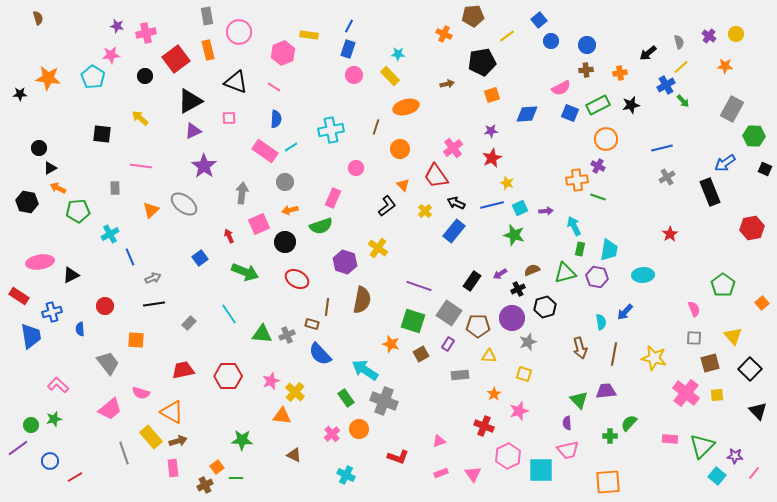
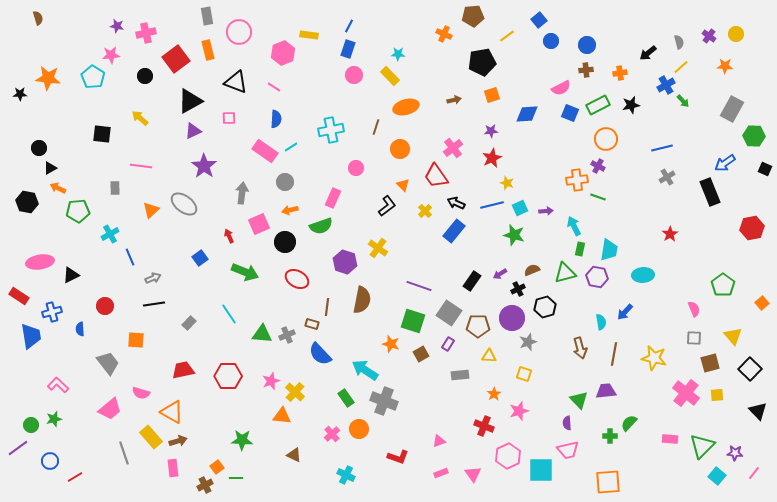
brown arrow at (447, 84): moved 7 px right, 16 px down
purple star at (735, 456): moved 3 px up
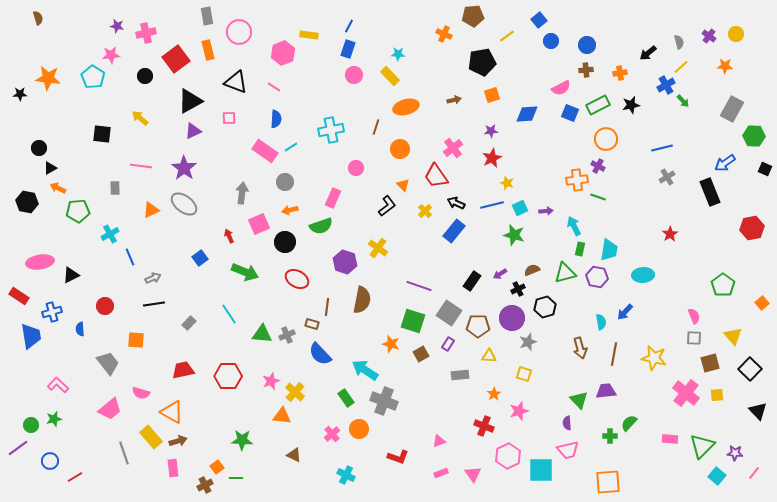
purple star at (204, 166): moved 20 px left, 2 px down
orange triangle at (151, 210): rotated 18 degrees clockwise
pink semicircle at (694, 309): moved 7 px down
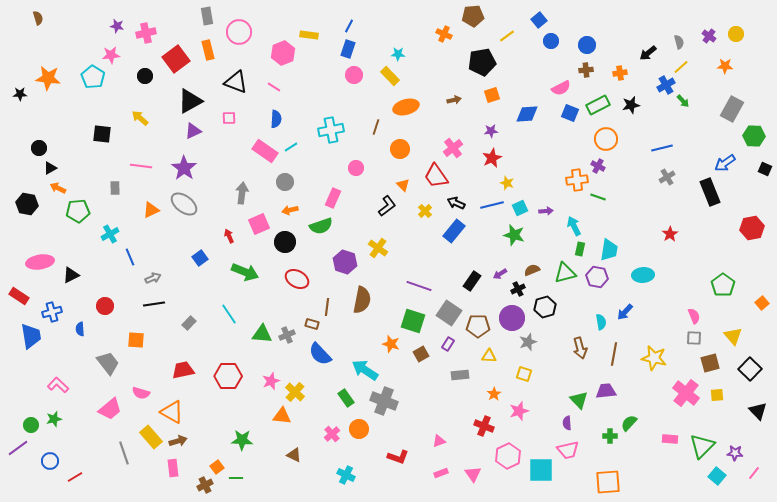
black hexagon at (27, 202): moved 2 px down
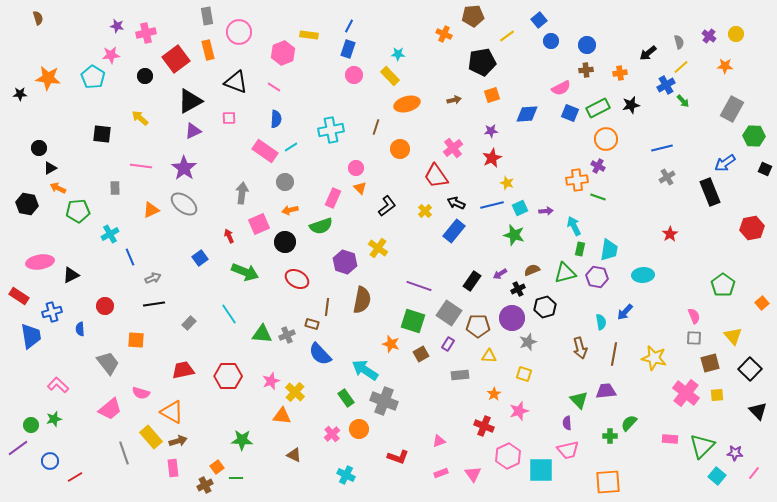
green rectangle at (598, 105): moved 3 px down
orange ellipse at (406, 107): moved 1 px right, 3 px up
orange triangle at (403, 185): moved 43 px left, 3 px down
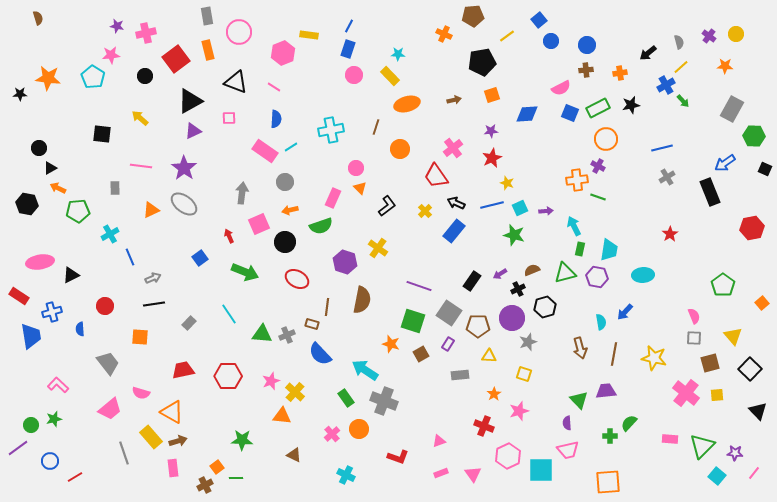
orange square at (136, 340): moved 4 px right, 3 px up
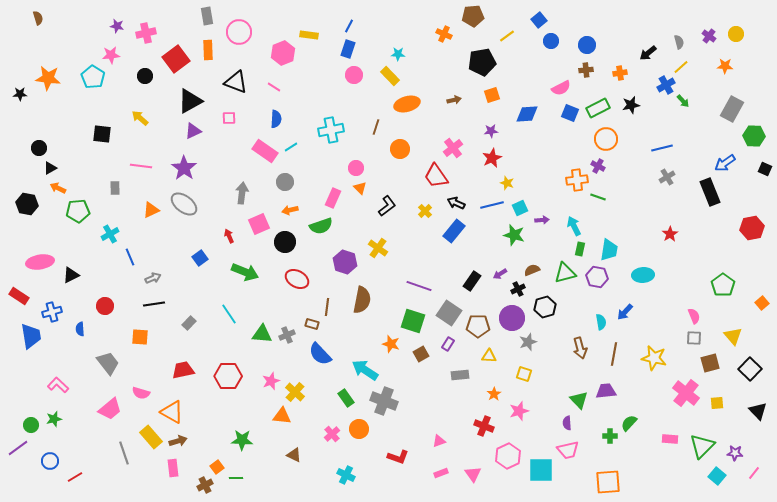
orange rectangle at (208, 50): rotated 12 degrees clockwise
purple arrow at (546, 211): moved 4 px left, 9 px down
yellow square at (717, 395): moved 8 px down
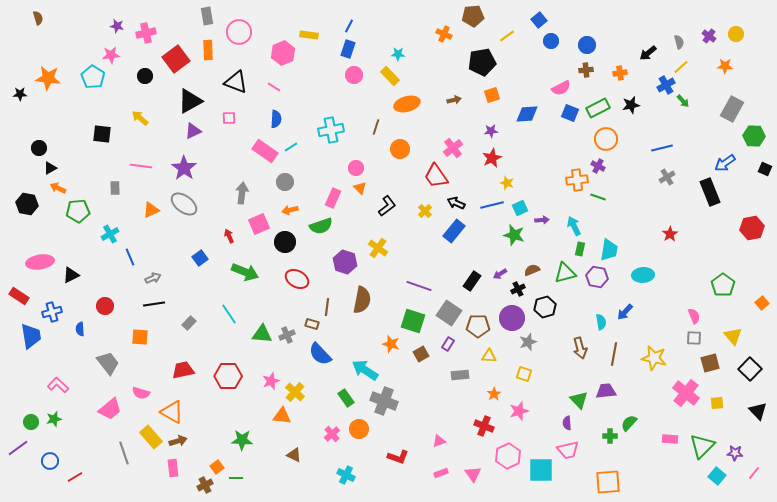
green circle at (31, 425): moved 3 px up
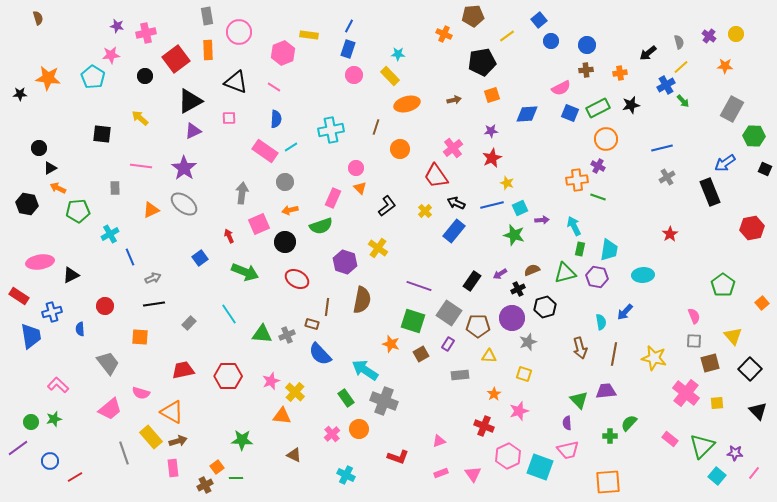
gray square at (694, 338): moved 3 px down
pink rectangle at (670, 439): rotated 35 degrees clockwise
cyan square at (541, 470): moved 1 px left, 3 px up; rotated 20 degrees clockwise
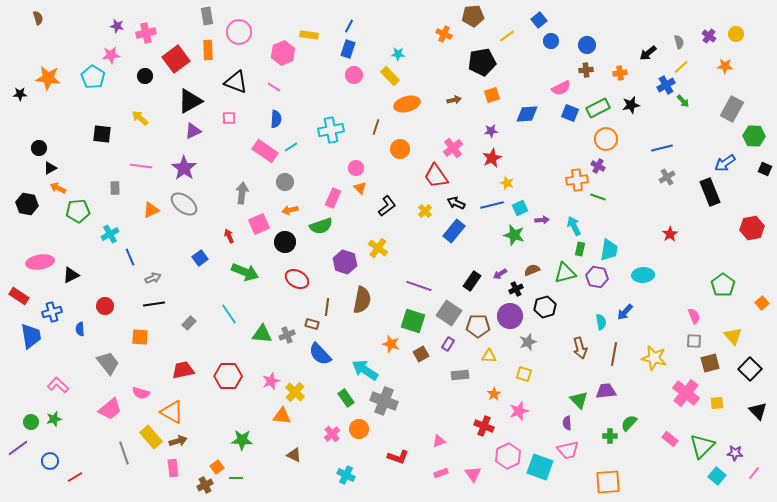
black cross at (518, 289): moved 2 px left
purple circle at (512, 318): moved 2 px left, 2 px up
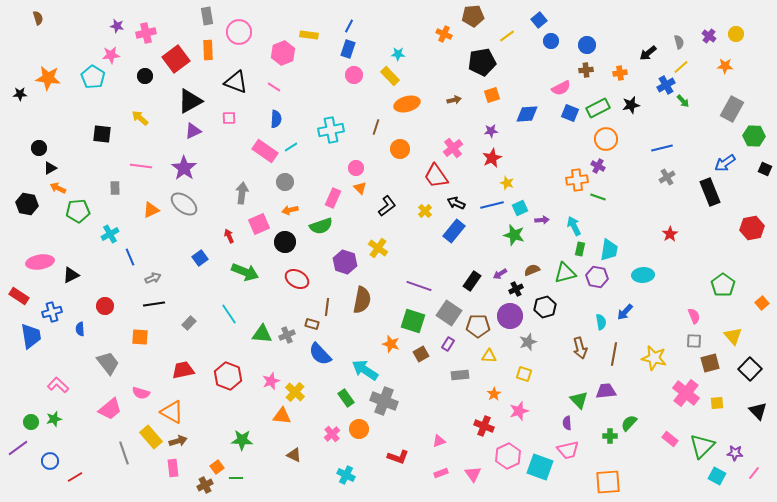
red hexagon at (228, 376): rotated 20 degrees clockwise
cyan square at (717, 476): rotated 12 degrees counterclockwise
